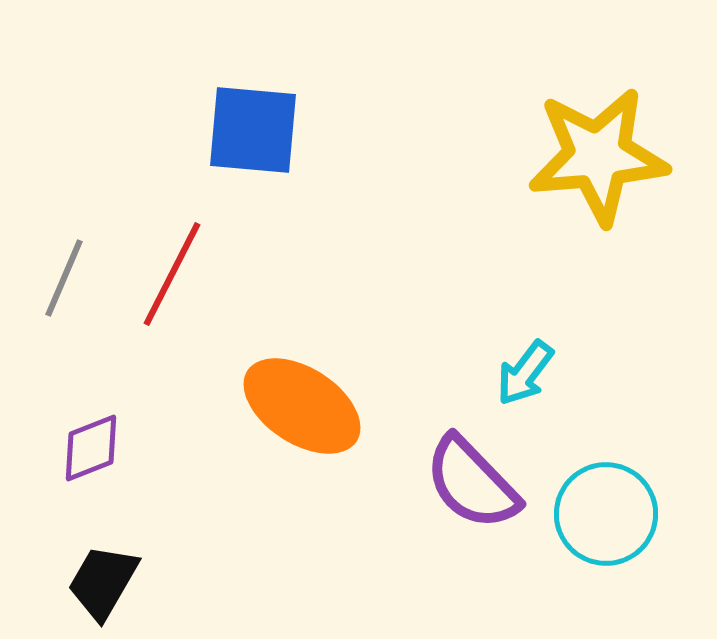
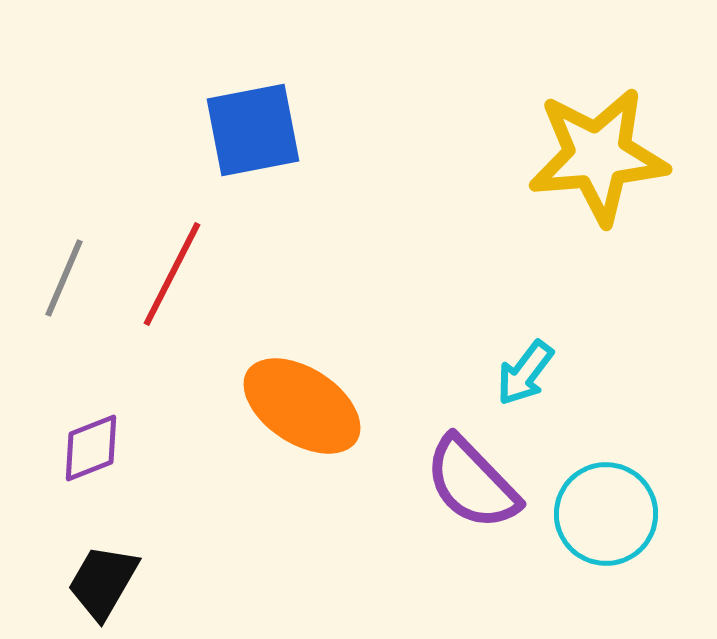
blue square: rotated 16 degrees counterclockwise
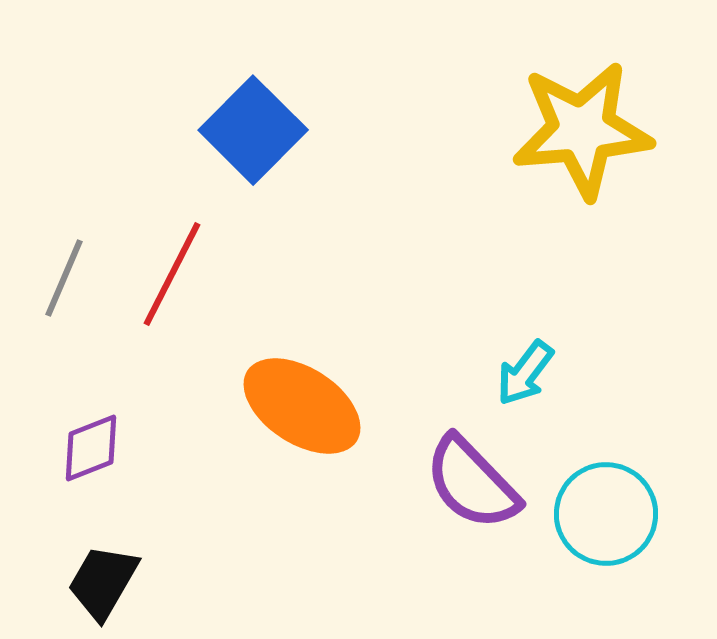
blue square: rotated 34 degrees counterclockwise
yellow star: moved 16 px left, 26 px up
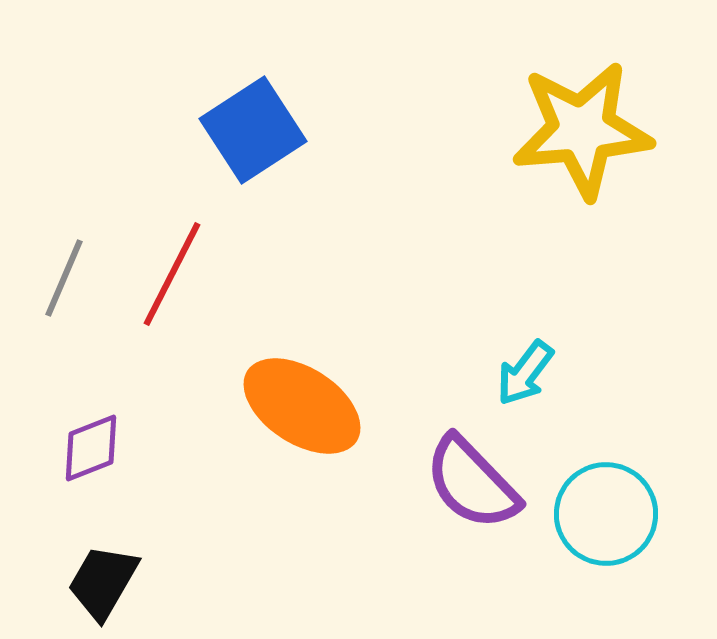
blue square: rotated 12 degrees clockwise
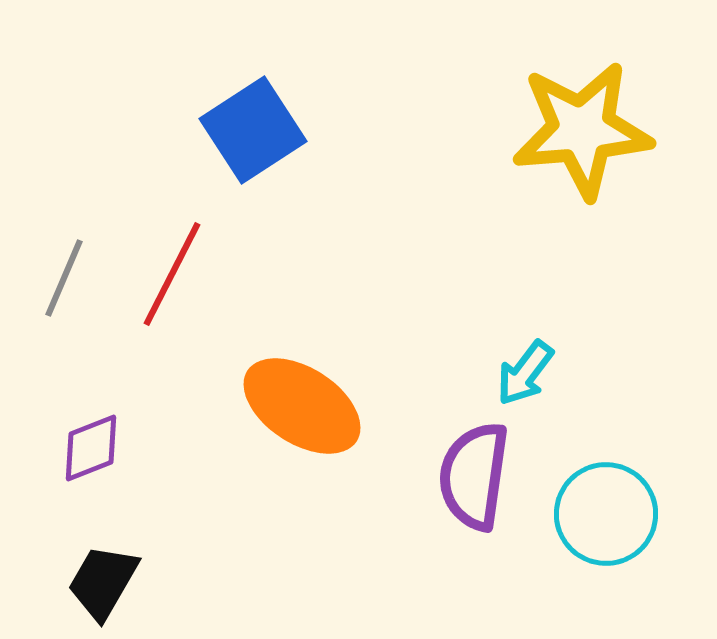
purple semicircle: moved 2 px right, 7 px up; rotated 52 degrees clockwise
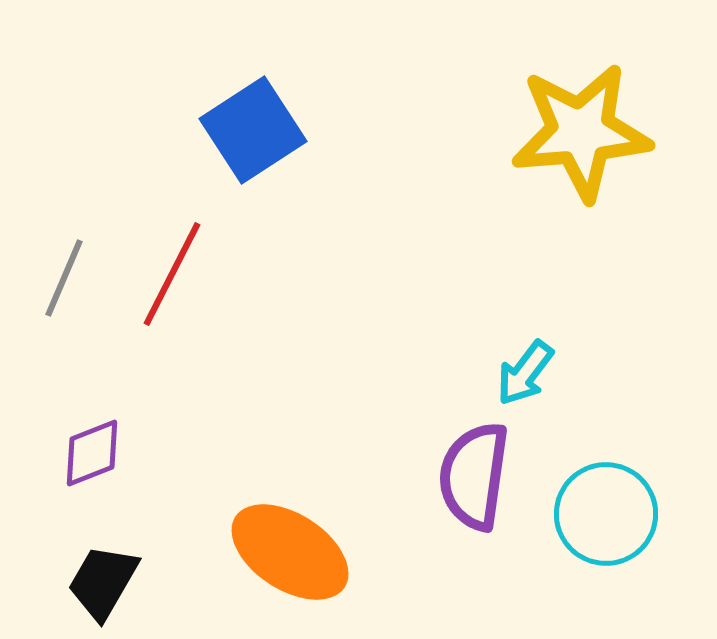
yellow star: moved 1 px left, 2 px down
orange ellipse: moved 12 px left, 146 px down
purple diamond: moved 1 px right, 5 px down
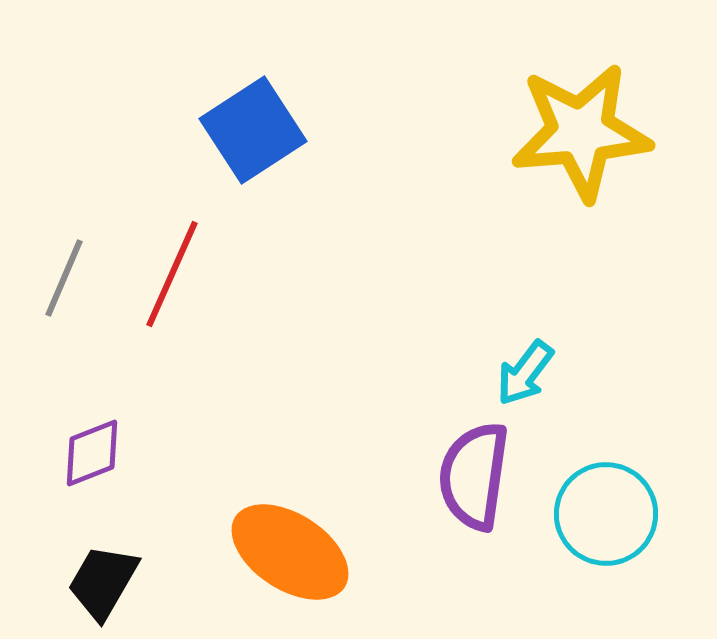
red line: rotated 3 degrees counterclockwise
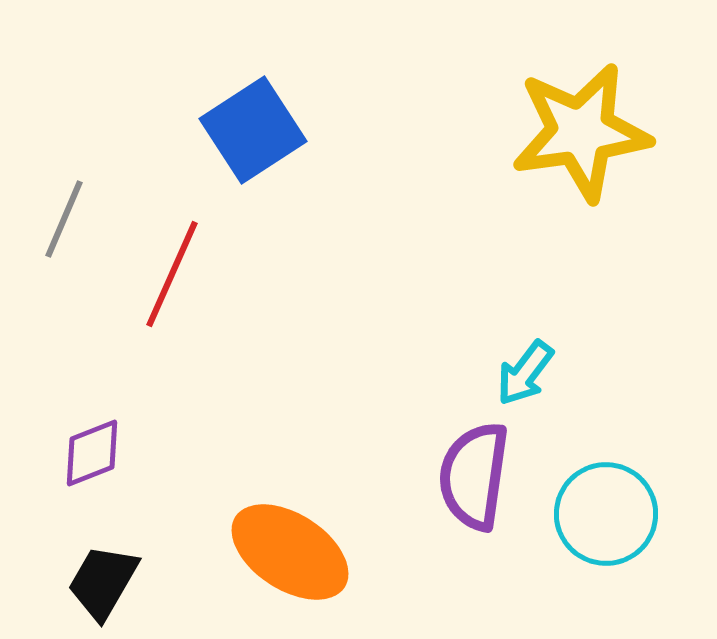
yellow star: rotated 3 degrees counterclockwise
gray line: moved 59 px up
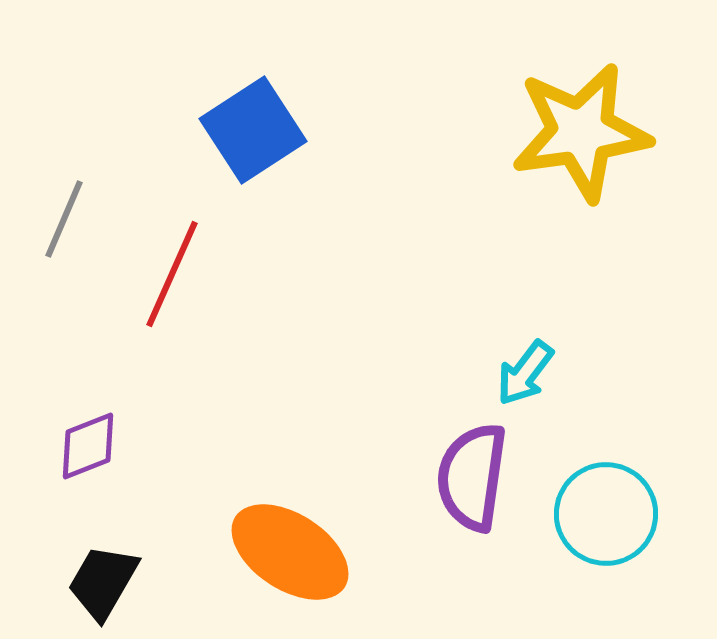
purple diamond: moved 4 px left, 7 px up
purple semicircle: moved 2 px left, 1 px down
